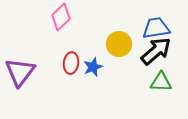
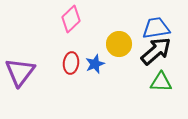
pink diamond: moved 10 px right, 2 px down
blue star: moved 2 px right, 3 px up
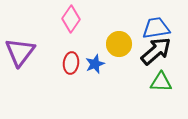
pink diamond: rotated 12 degrees counterclockwise
purple triangle: moved 20 px up
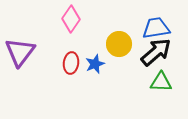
black arrow: moved 1 px down
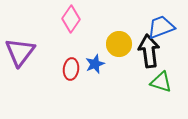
blue trapezoid: moved 5 px right, 1 px up; rotated 12 degrees counterclockwise
black arrow: moved 7 px left, 1 px up; rotated 56 degrees counterclockwise
red ellipse: moved 6 px down
green triangle: rotated 15 degrees clockwise
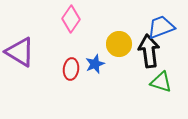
purple triangle: rotated 36 degrees counterclockwise
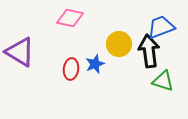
pink diamond: moved 1 px left, 1 px up; rotated 68 degrees clockwise
green triangle: moved 2 px right, 1 px up
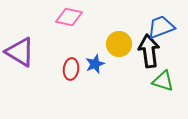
pink diamond: moved 1 px left, 1 px up
